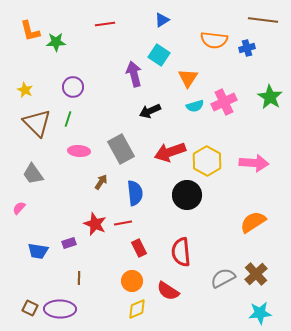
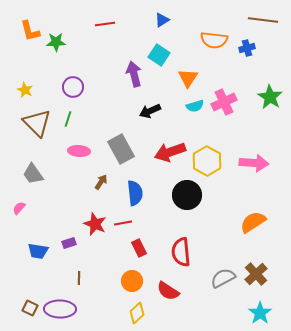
yellow diamond at (137, 309): moved 4 px down; rotated 20 degrees counterclockwise
cyan star at (260, 313): rotated 30 degrees counterclockwise
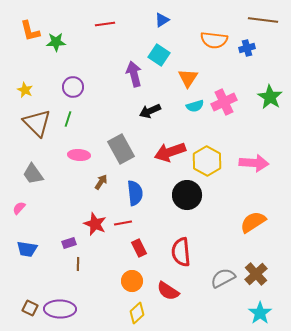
pink ellipse at (79, 151): moved 4 px down
blue trapezoid at (38, 251): moved 11 px left, 2 px up
brown line at (79, 278): moved 1 px left, 14 px up
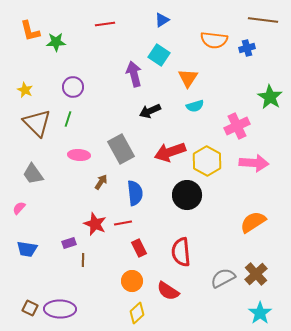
pink cross at (224, 102): moved 13 px right, 24 px down
brown line at (78, 264): moved 5 px right, 4 px up
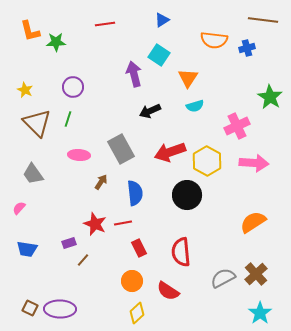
brown line at (83, 260): rotated 40 degrees clockwise
